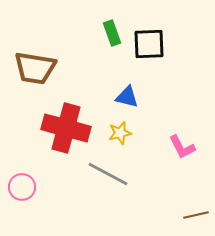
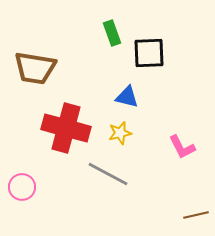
black square: moved 9 px down
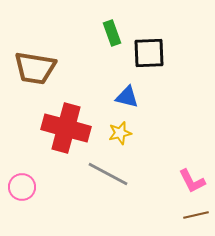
pink L-shape: moved 10 px right, 34 px down
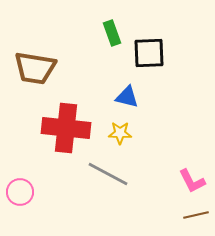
red cross: rotated 9 degrees counterclockwise
yellow star: rotated 15 degrees clockwise
pink circle: moved 2 px left, 5 px down
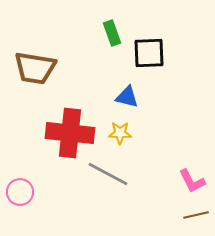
red cross: moved 4 px right, 5 px down
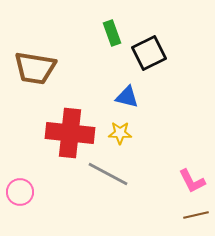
black square: rotated 24 degrees counterclockwise
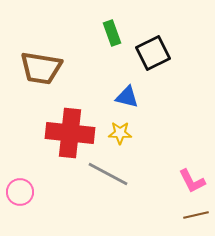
black square: moved 4 px right
brown trapezoid: moved 6 px right
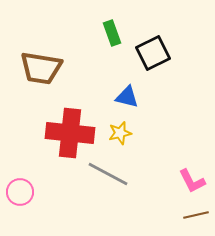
yellow star: rotated 15 degrees counterclockwise
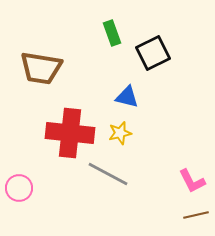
pink circle: moved 1 px left, 4 px up
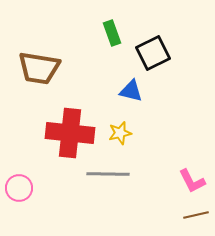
brown trapezoid: moved 2 px left
blue triangle: moved 4 px right, 6 px up
gray line: rotated 27 degrees counterclockwise
